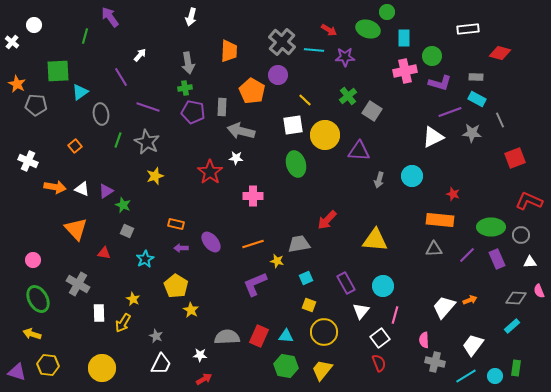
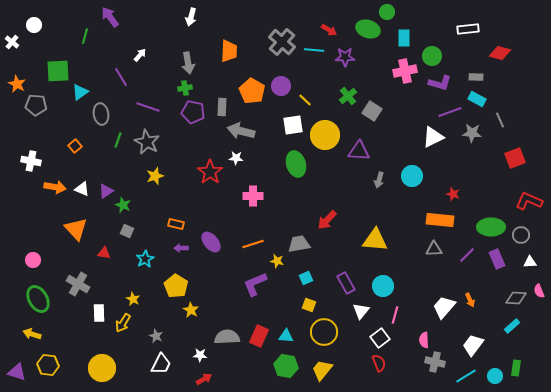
purple circle at (278, 75): moved 3 px right, 11 px down
white cross at (28, 161): moved 3 px right; rotated 12 degrees counterclockwise
orange arrow at (470, 300): rotated 88 degrees clockwise
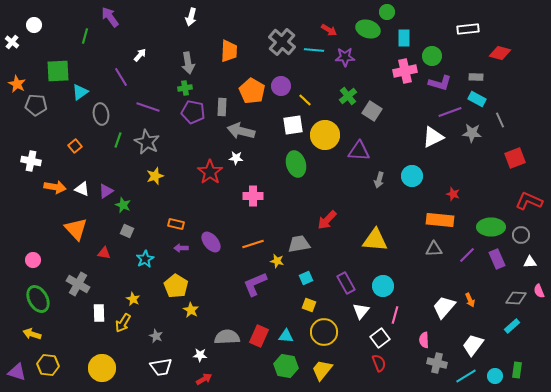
gray cross at (435, 362): moved 2 px right, 1 px down
white trapezoid at (161, 364): moved 3 px down; rotated 55 degrees clockwise
green rectangle at (516, 368): moved 1 px right, 2 px down
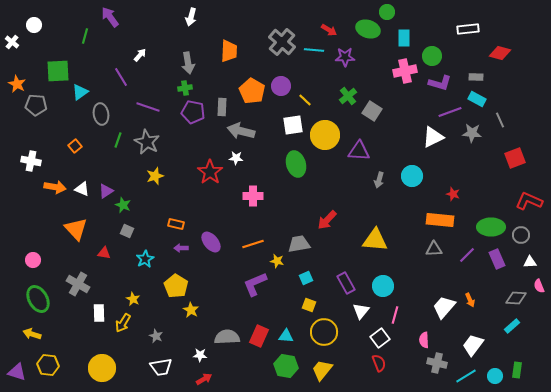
pink semicircle at (539, 291): moved 5 px up
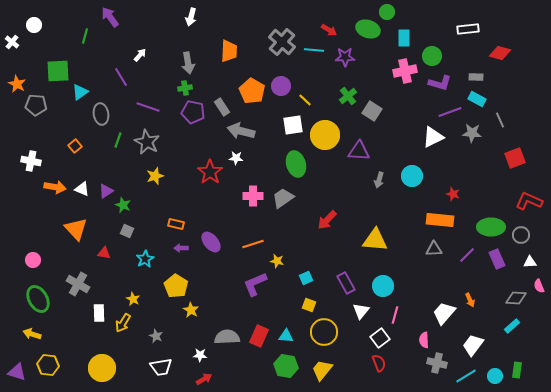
gray rectangle at (222, 107): rotated 36 degrees counterclockwise
gray trapezoid at (299, 244): moved 16 px left, 46 px up; rotated 25 degrees counterclockwise
white trapezoid at (444, 307): moved 6 px down
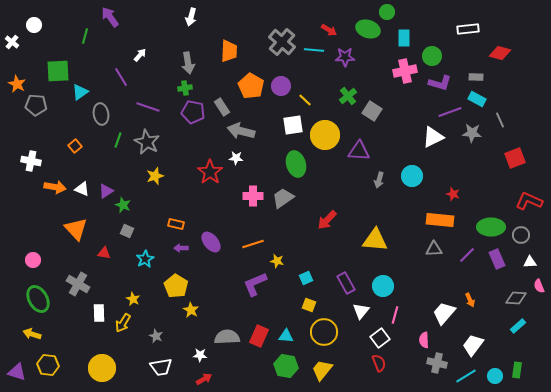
orange pentagon at (252, 91): moved 1 px left, 5 px up
cyan rectangle at (512, 326): moved 6 px right
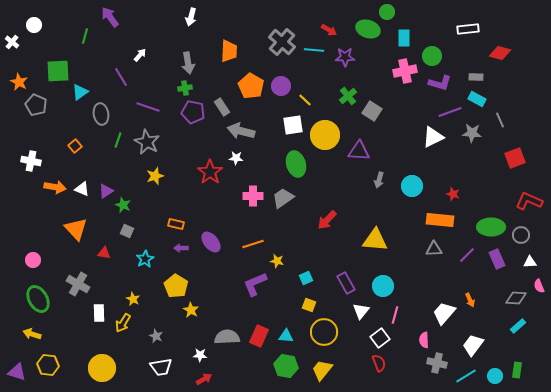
orange star at (17, 84): moved 2 px right, 2 px up
gray pentagon at (36, 105): rotated 20 degrees clockwise
cyan circle at (412, 176): moved 10 px down
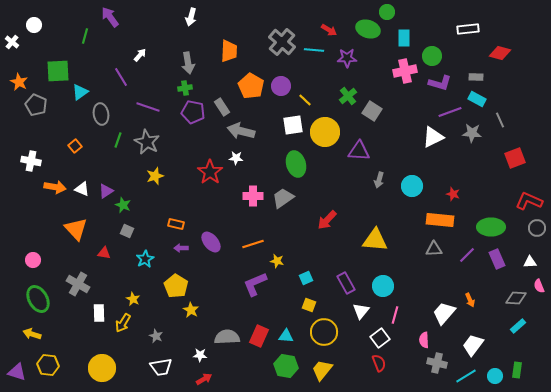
purple star at (345, 57): moved 2 px right, 1 px down
yellow circle at (325, 135): moved 3 px up
gray circle at (521, 235): moved 16 px right, 7 px up
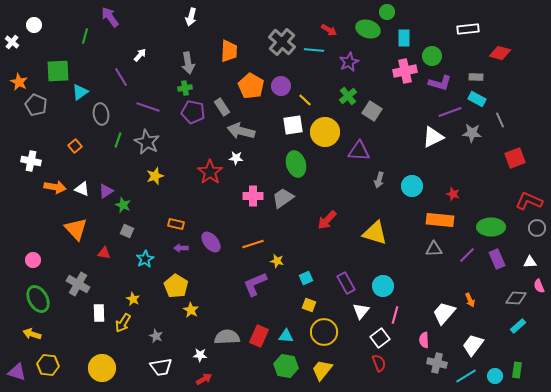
purple star at (347, 58): moved 2 px right, 4 px down; rotated 24 degrees counterclockwise
yellow triangle at (375, 240): moved 7 px up; rotated 12 degrees clockwise
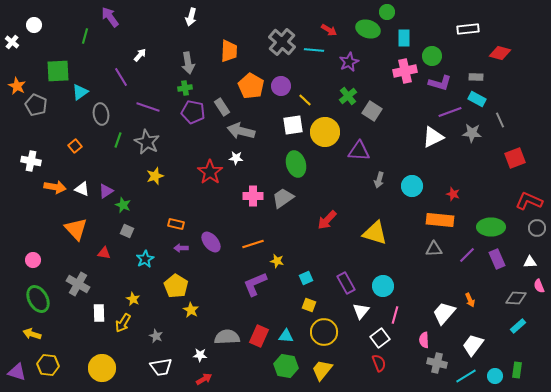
orange star at (19, 82): moved 2 px left, 4 px down
